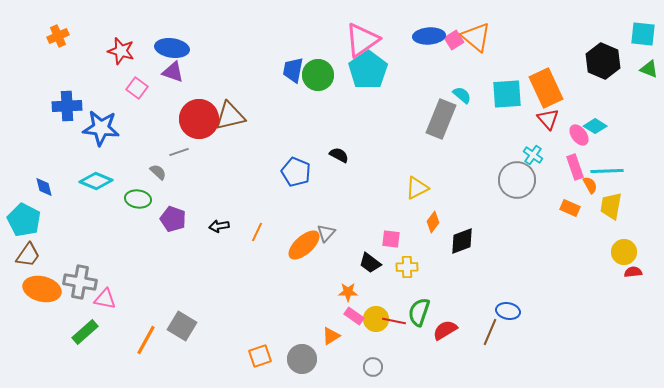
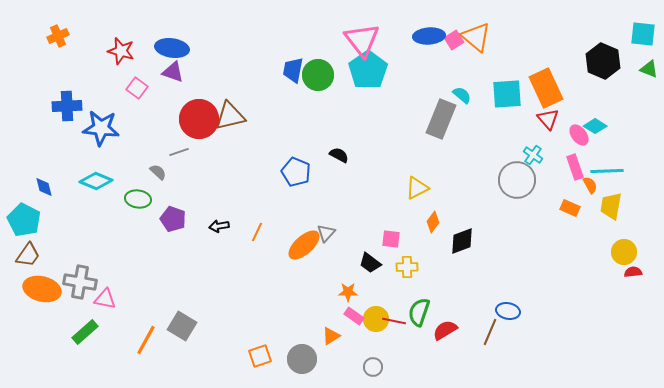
pink triangle at (362, 40): rotated 33 degrees counterclockwise
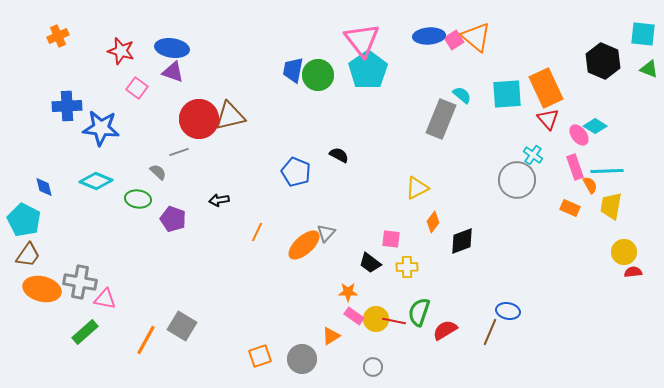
black arrow at (219, 226): moved 26 px up
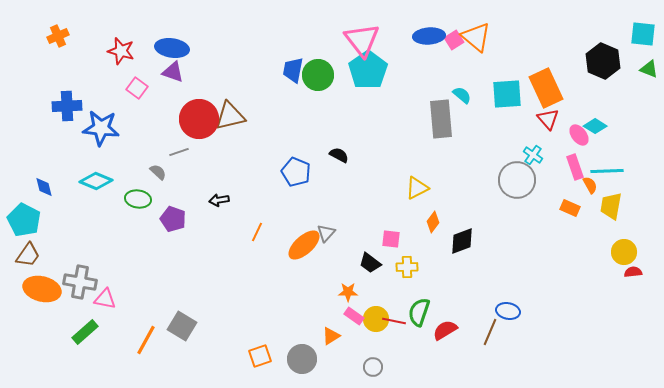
gray rectangle at (441, 119): rotated 27 degrees counterclockwise
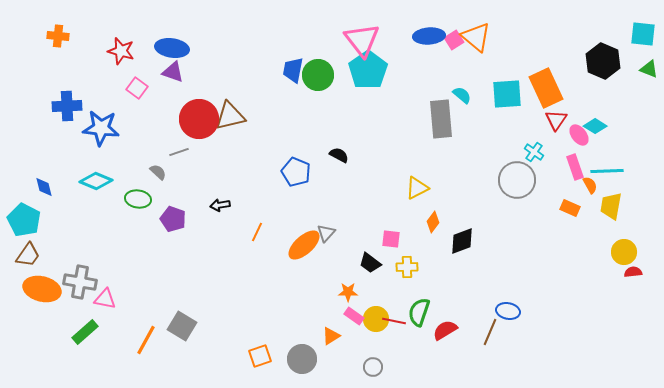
orange cross at (58, 36): rotated 30 degrees clockwise
red triangle at (548, 119): moved 8 px right, 1 px down; rotated 15 degrees clockwise
cyan cross at (533, 155): moved 1 px right, 3 px up
black arrow at (219, 200): moved 1 px right, 5 px down
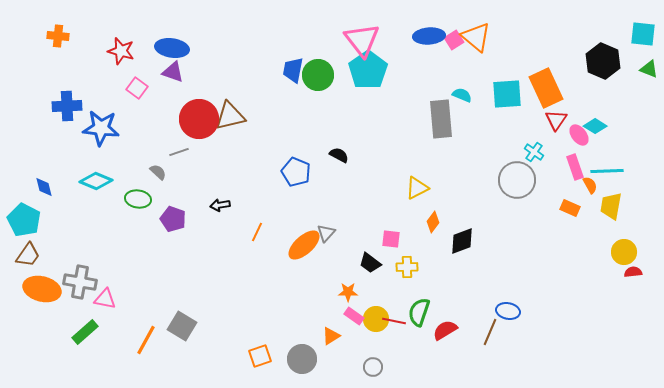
cyan semicircle at (462, 95): rotated 18 degrees counterclockwise
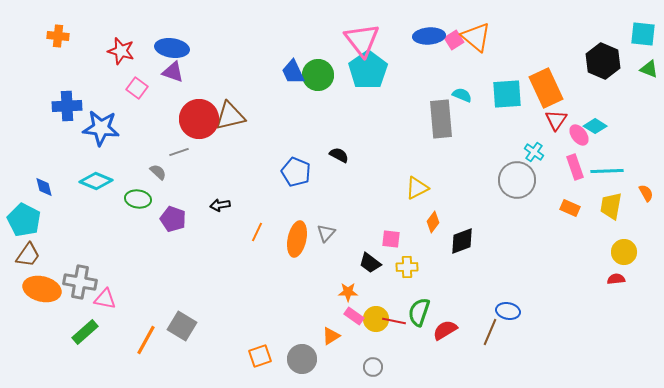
blue trapezoid at (293, 70): moved 2 px down; rotated 36 degrees counterclockwise
orange semicircle at (590, 185): moved 56 px right, 8 px down
orange ellipse at (304, 245): moved 7 px left, 6 px up; rotated 36 degrees counterclockwise
red semicircle at (633, 272): moved 17 px left, 7 px down
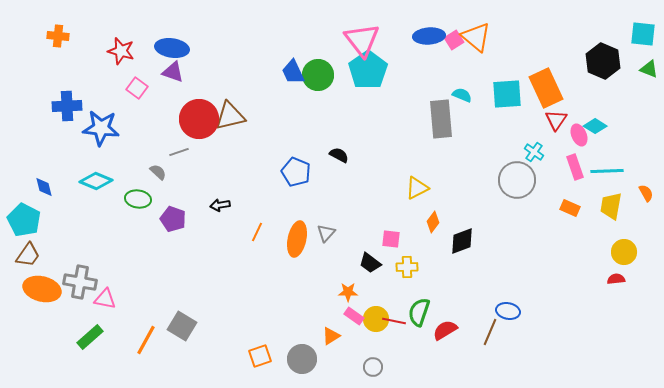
pink ellipse at (579, 135): rotated 15 degrees clockwise
green rectangle at (85, 332): moved 5 px right, 5 px down
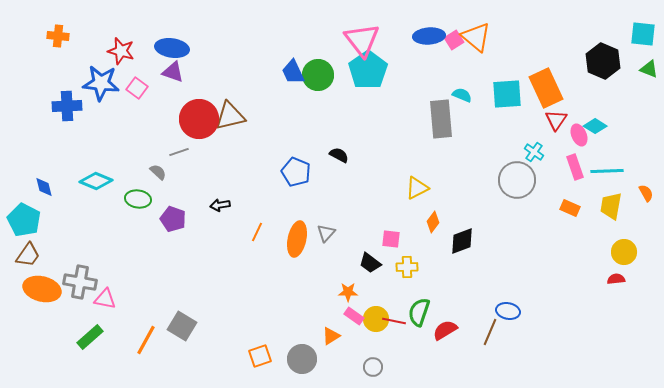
blue star at (101, 128): moved 45 px up
